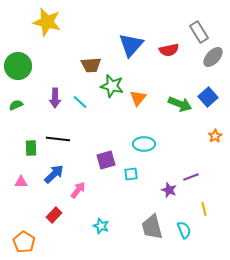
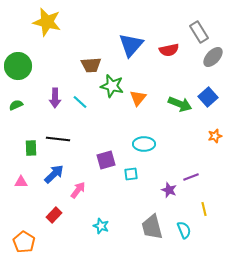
orange star: rotated 16 degrees clockwise
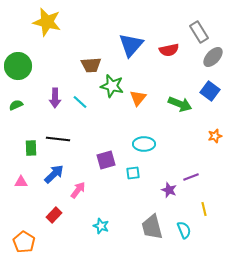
blue square: moved 2 px right, 6 px up; rotated 12 degrees counterclockwise
cyan square: moved 2 px right, 1 px up
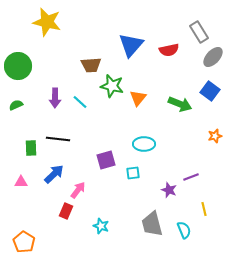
red rectangle: moved 12 px right, 4 px up; rotated 21 degrees counterclockwise
gray trapezoid: moved 3 px up
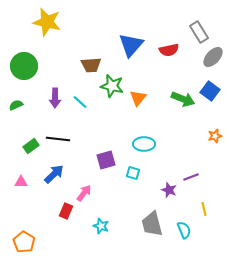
green circle: moved 6 px right
green arrow: moved 3 px right, 5 px up
green rectangle: moved 2 px up; rotated 56 degrees clockwise
cyan square: rotated 24 degrees clockwise
pink arrow: moved 6 px right, 3 px down
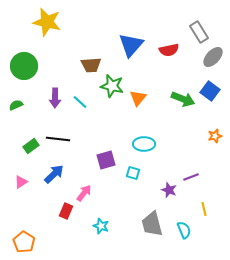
pink triangle: rotated 32 degrees counterclockwise
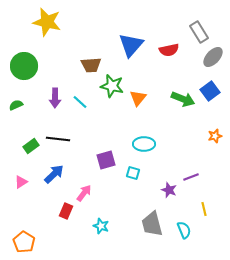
blue square: rotated 18 degrees clockwise
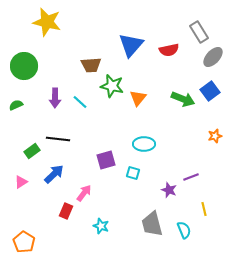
green rectangle: moved 1 px right, 5 px down
